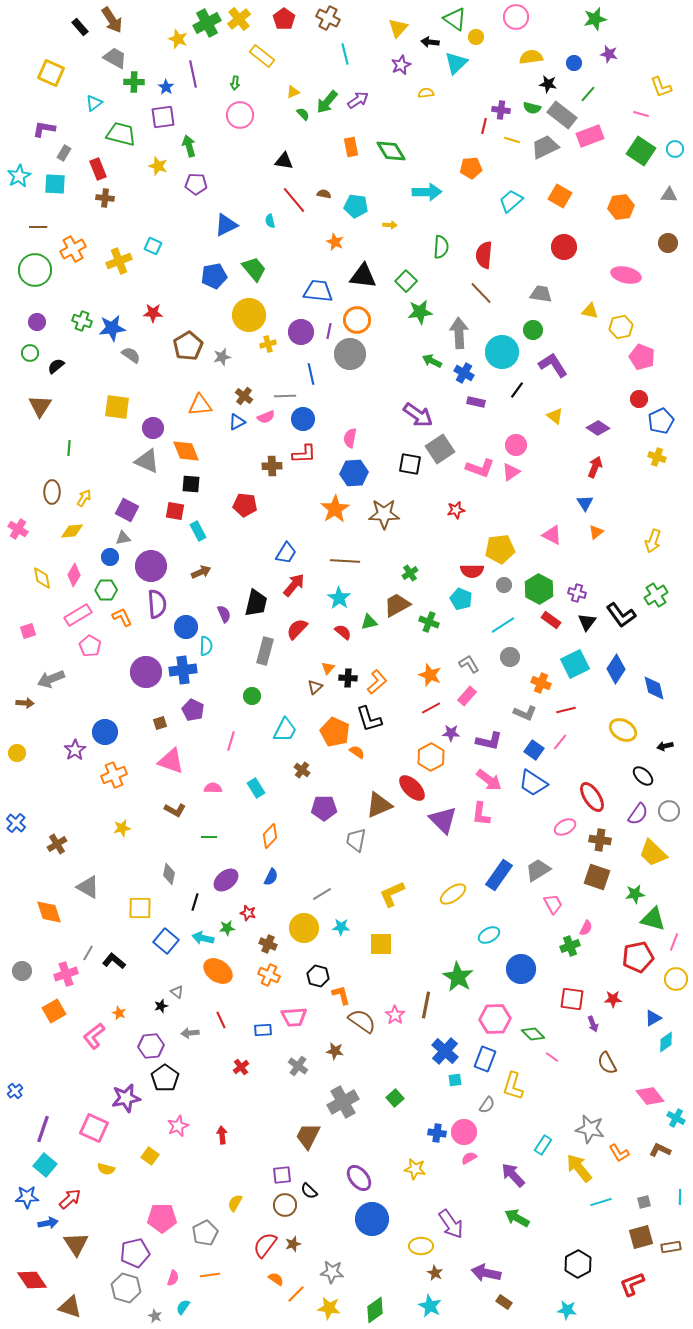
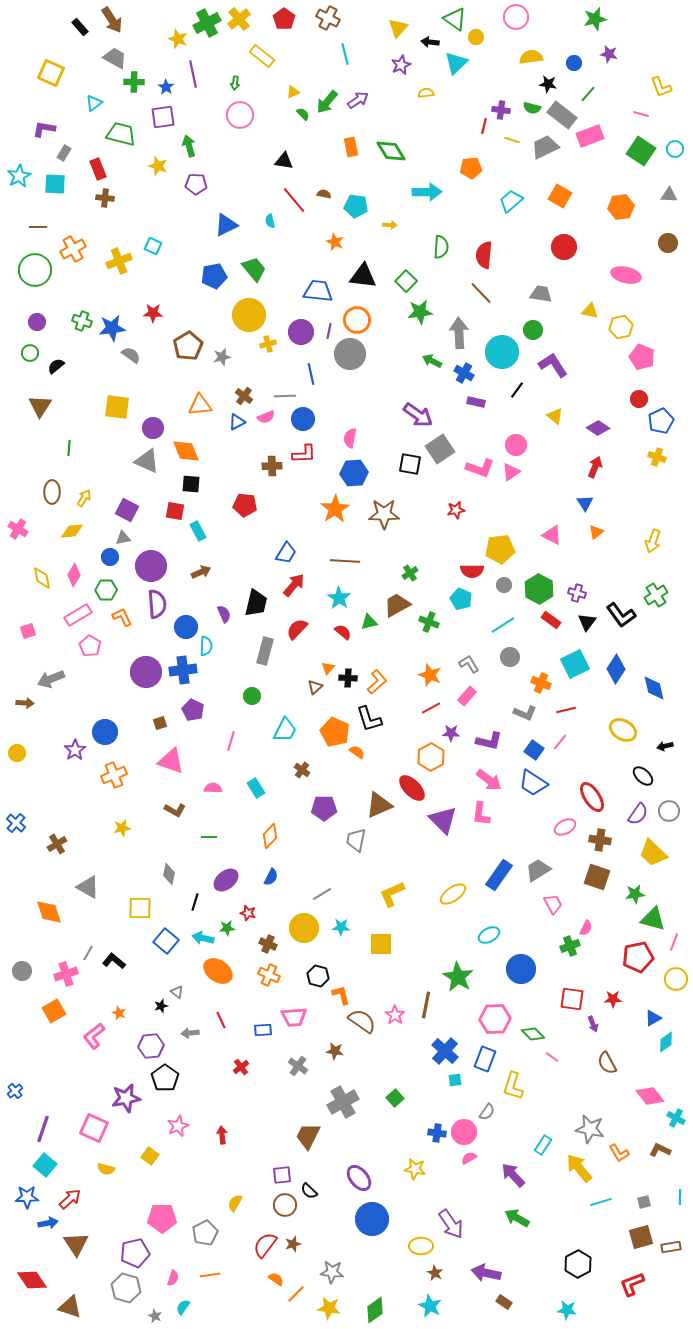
gray semicircle at (487, 1105): moved 7 px down
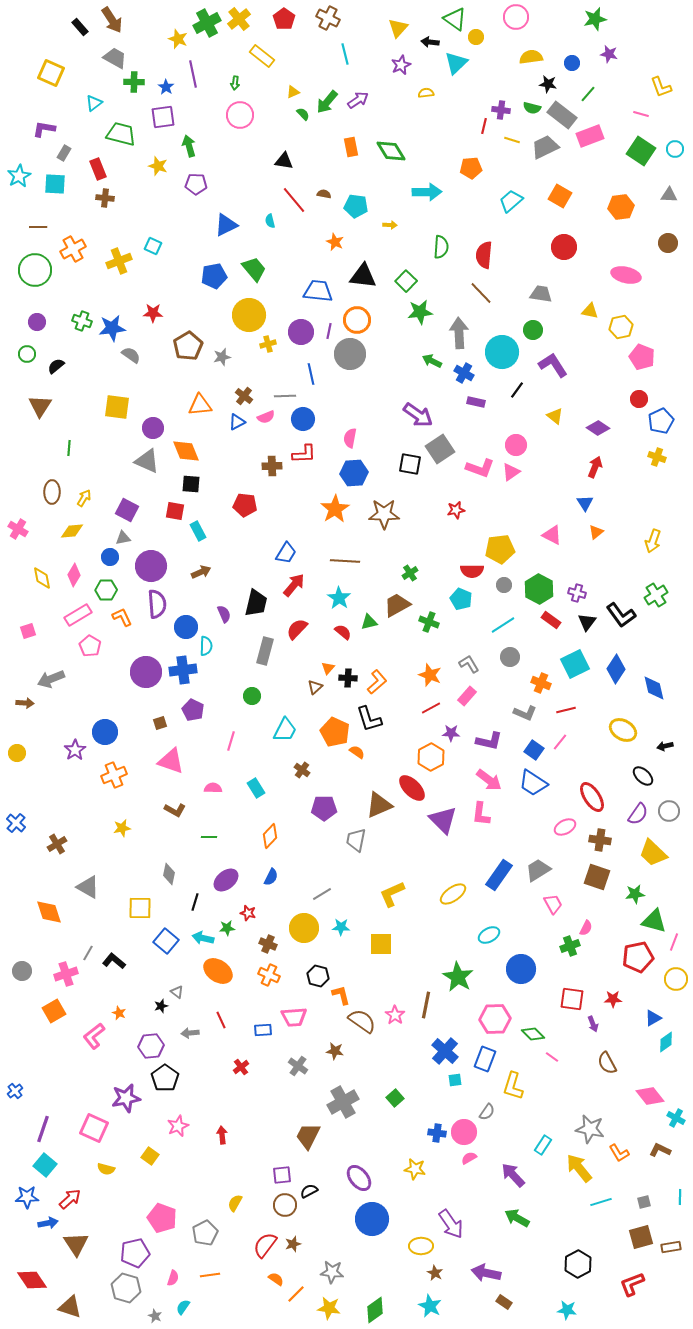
blue circle at (574, 63): moved 2 px left
green circle at (30, 353): moved 3 px left, 1 px down
green triangle at (653, 919): moved 1 px right, 2 px down
black semicircle at (309, 1191): rotated 108 degrees clockwise
pink pentagon at (162, 1218): rotated 20 degrees clockwise
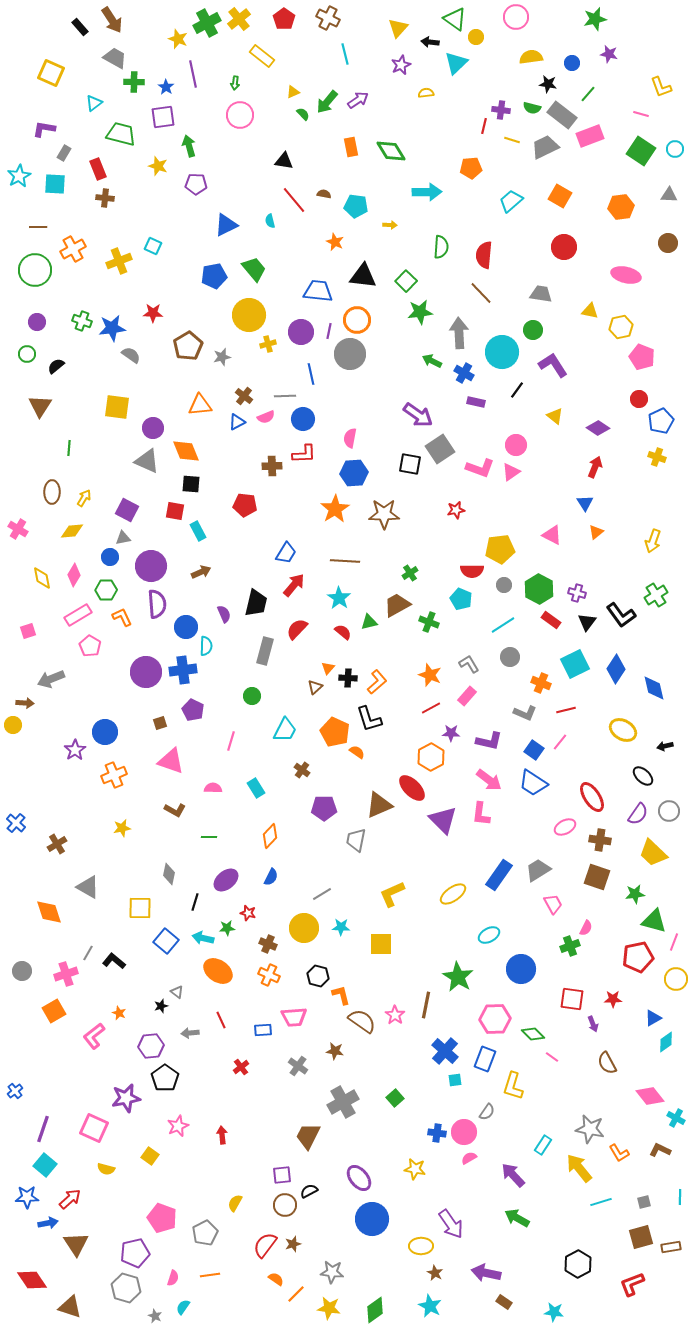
yellow circle at (17, 753): moved 4 px left, 28 px up
cyan star at (567, 1310): moved 13 px left, 2 px down
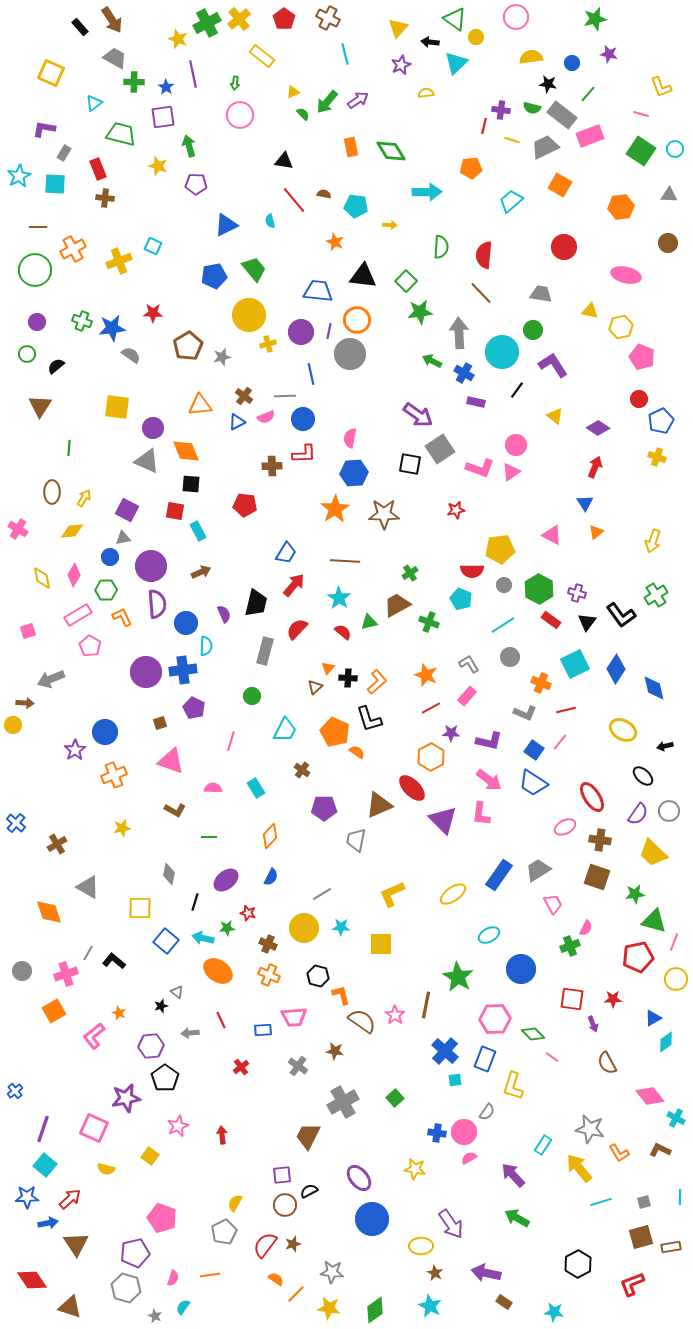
orange square at (560, 196): moved 11 px up
blue circle at (186, 627): moved 4 px up
orange star at (430, 675): moved 4 px left
purple pentagon at (193, 710): moved 1 px right, 2 px up
gray pentagon at (205, 1233): moved 19 px right, 1 px up
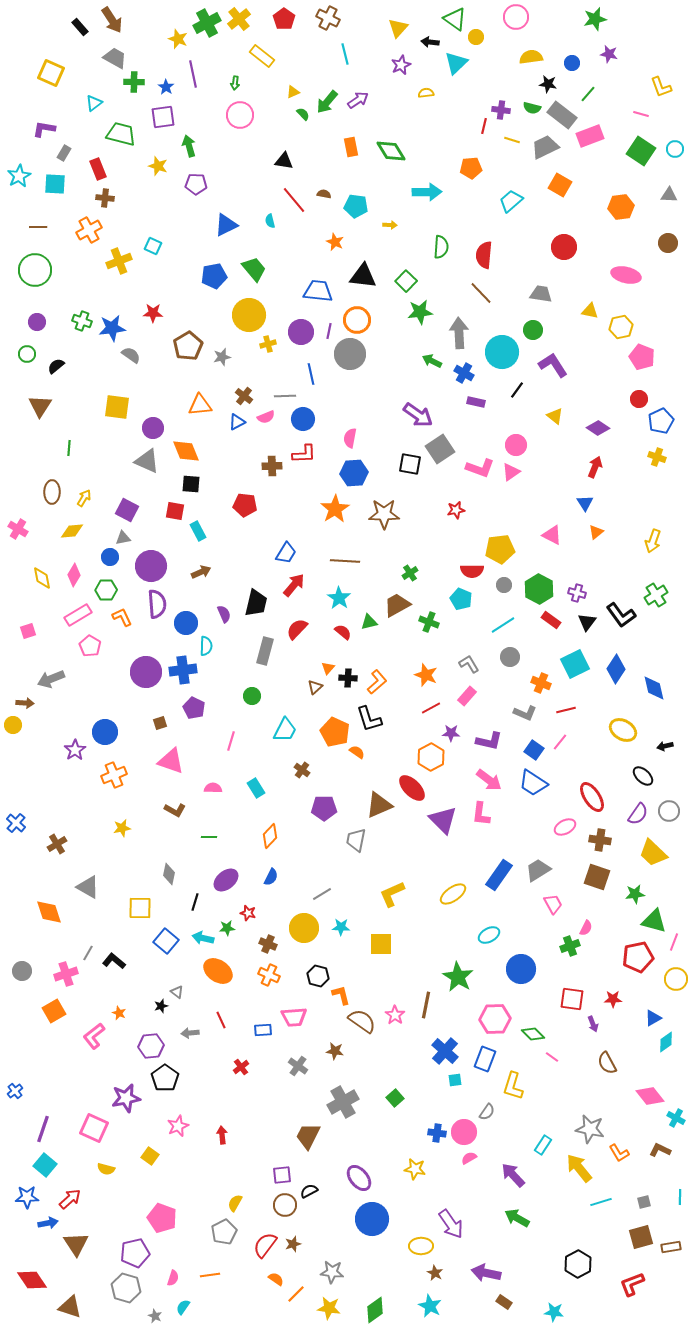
orange cross at (73, 249): moved 16 px right, 19 px up
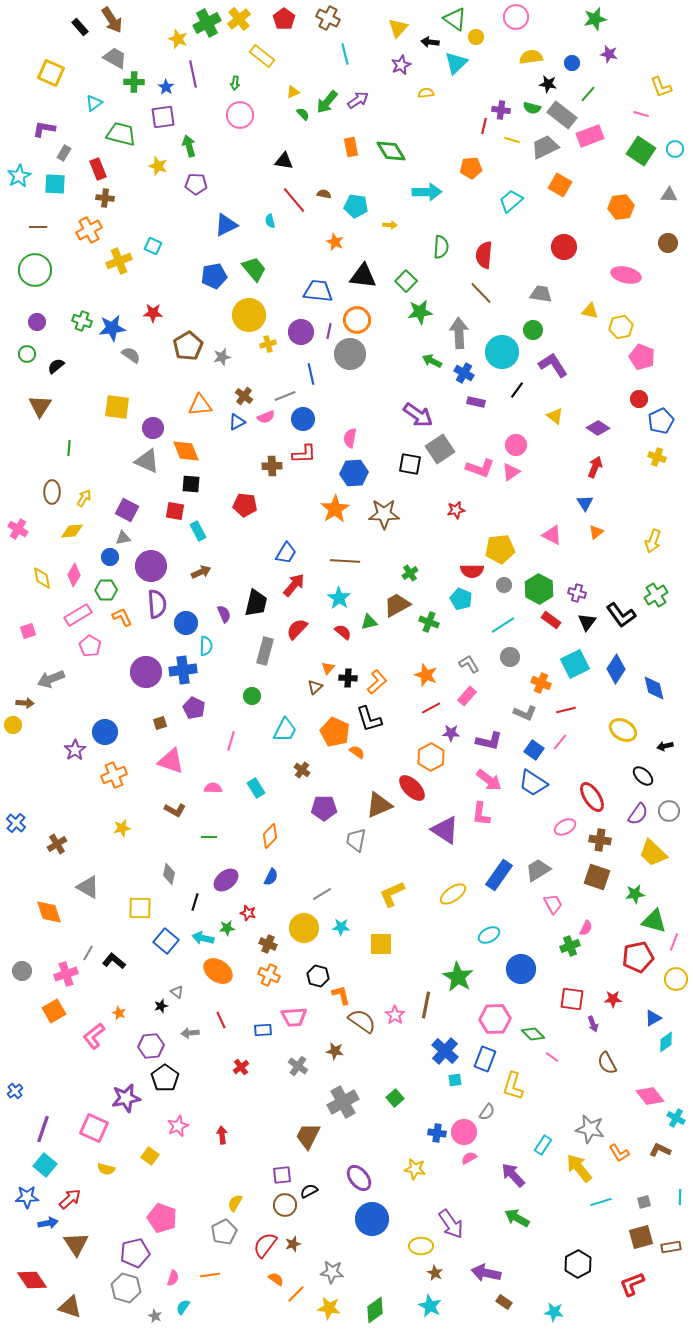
gray line at (285, 396): rotated 20 degrees counterclockwise
purple triangle at (443, 820): moved 2 px right, 10 px down; rotated 12 degrees counterclockwise
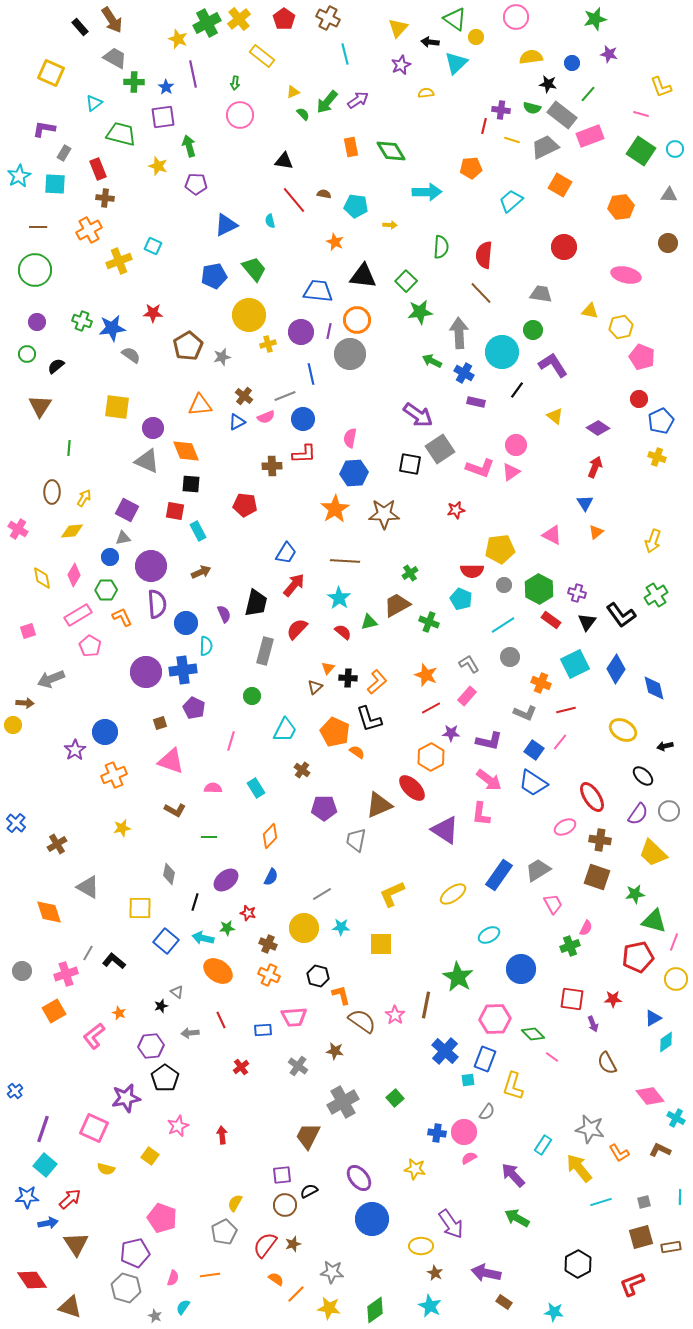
cyan square at (455, 1080): moved 13 px right
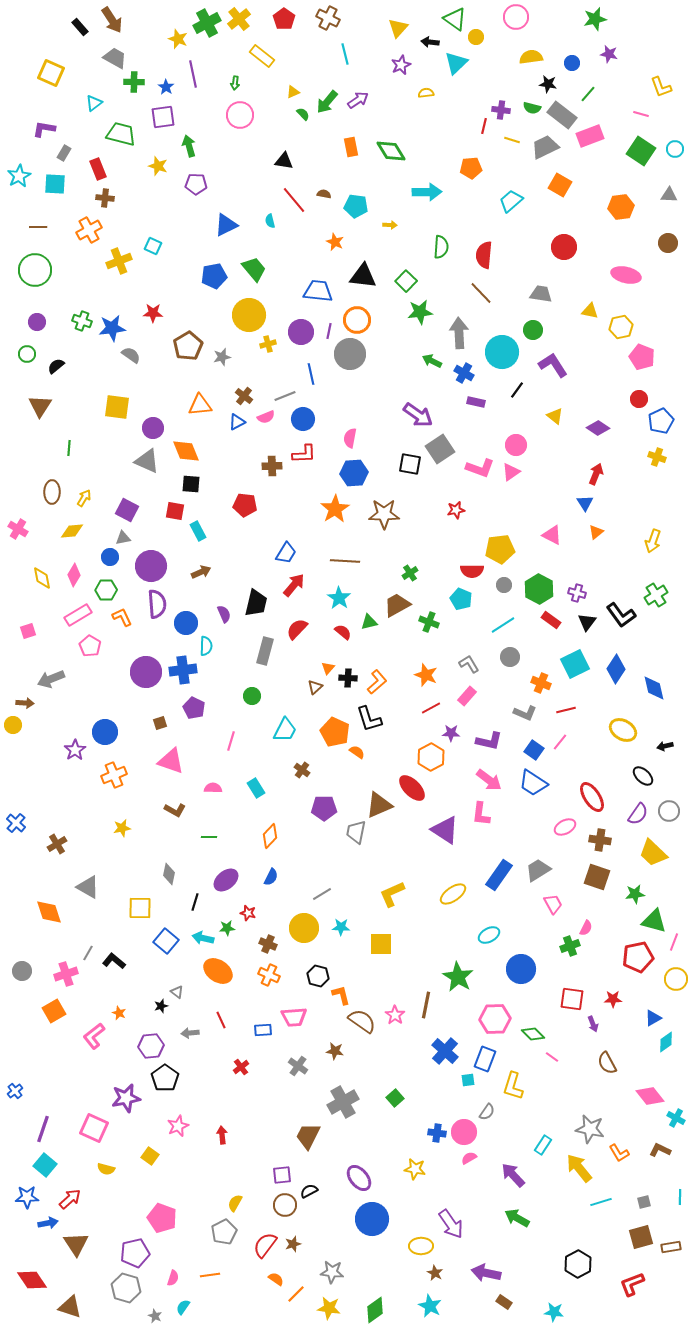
red arrow at (595, 467): moved 1 px right, 7 px down
gray trapezoid at (356, 840): moved 8 px up
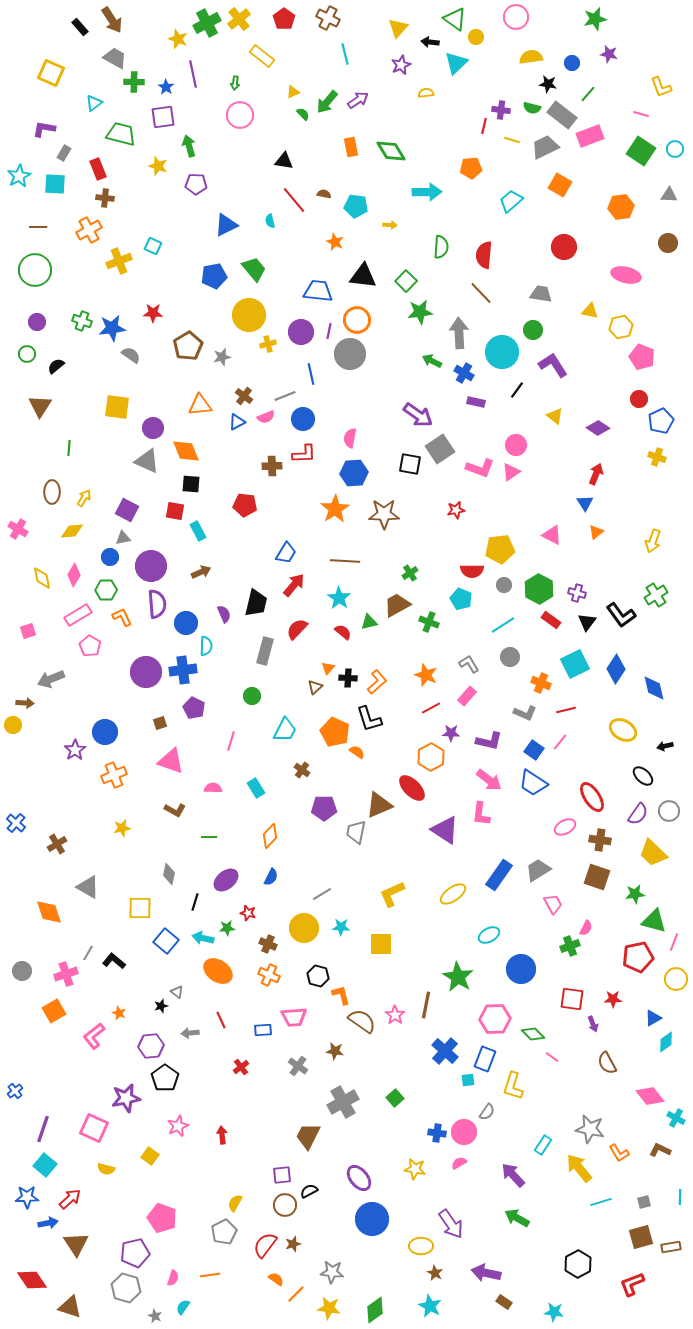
pink semicircle at (469, 1158): moved 10 px left, 5 px down
